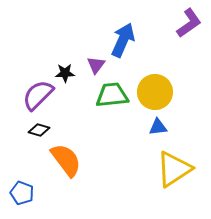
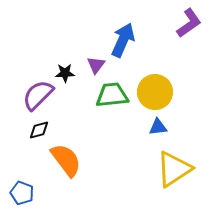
black diamond: rotated 30 degrees counterclockwise
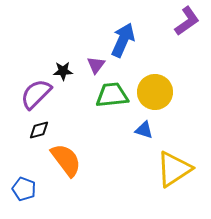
purple L-shape: moved 2 px left, 2 px up
black star: moved 2 px left, 2 px up
purple semicircle: moved 2 px left, 1 px up
blue triangle: moved 14 px left, 3 px down; rotated 24 degrees clockwise
blue pentagon: moved 2 px right, 4 px up
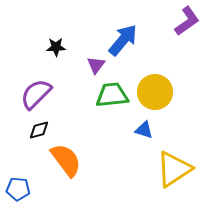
blue arrow: rotated 16 degrees clockwise
black star: moved 7 px left, 24 px up
blue pentagon: moved 6 px left; rotated 15 degrees counterclockwise
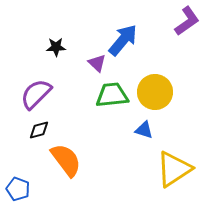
purple triangle: moved 1 px right, 2 px up; rotated 24 degrees counterclockwise
blue pentagon: rotated 15 degrees clockwise
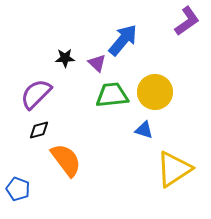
black star: moved 9 px right, 11 px down
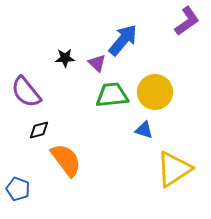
purple semicircle: moved 10 px left, 2 px up; rotated 84 degrees counterclockwise
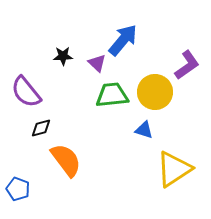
purple L-shape: moved 44 px down
black star: moved 2 px left, 2 px up
black diamond: moved 2 px right, 2 px up
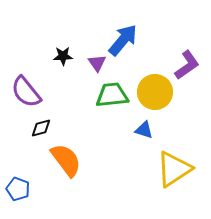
purple triangle: rotated 12 degrees clockwise
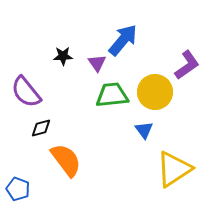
blue triangle: rotated 36 degrees clockwise
